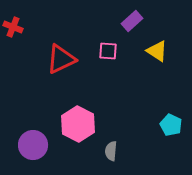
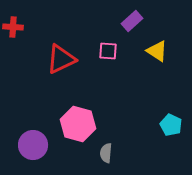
red cross: rotated 18 degrees counterclockwise
pink hexagon: rotated 12 degrees counterclockwise
gray semicircle: moved 5 px left, 2 px down
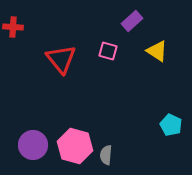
pink square: rotated 12 degrees clockwise
red triangle: rotated 44 degrees counterclockwise
pink hexagon: moved 3 px left, 22 px down
gray semicircle: moved 2 px down
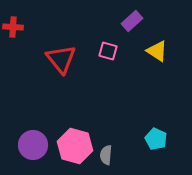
cyan pentagon: moved 15 px left, 14 px down
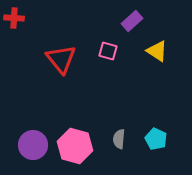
red cross: moved 1 px right, 9 px up
gray semicircle: moved 13 px right, 16 px up
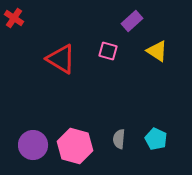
red cross: rotated 30 degrees clockwise
red triangle: rotated 20 degrees counterclockwise
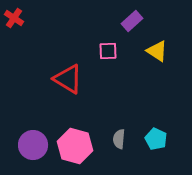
pink square: rotated 18 degrees counterclockwise
red triangle: moved 7 px right, 20 px down
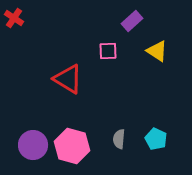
pink hexagon: moved 3 px left
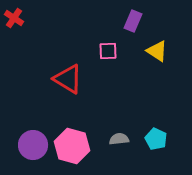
purple rectangle: moved 1 px right; rotated 25 degrees counterclockwise
gray semicircle: rotated 78 degrees clockwise
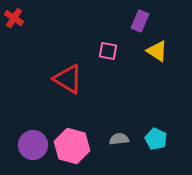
purple rectangle: moved 7 px right
pink square: rotated 12 degrees clockwise
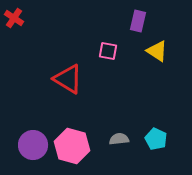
purple rectangle: moved 2 px left; rotated 10 degrees counterclockwise
